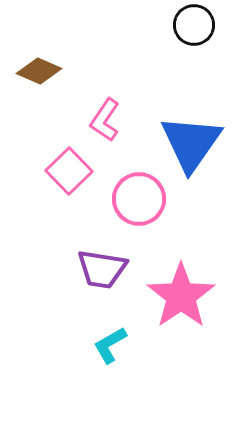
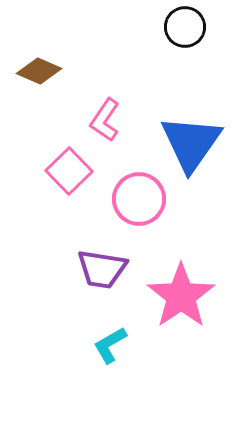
black circle: moved 9 px left, 2 px down
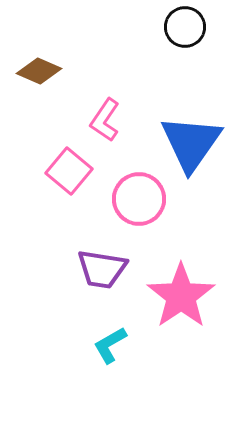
pink square: rotated 6 degrees counterclockwise
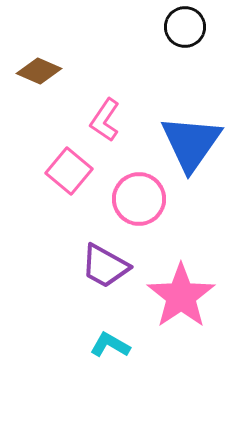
purple trapezoid: moved 3 px right, 3 px up; rotated 20 degrees clockwise
cyan L-shape: rotated 60 degrees clockwise
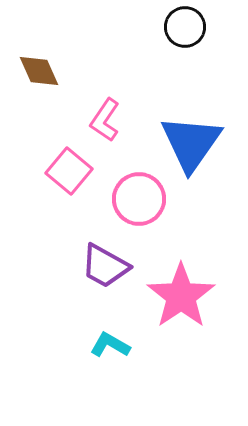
brown diamond: rotated 42 degrees clockwise
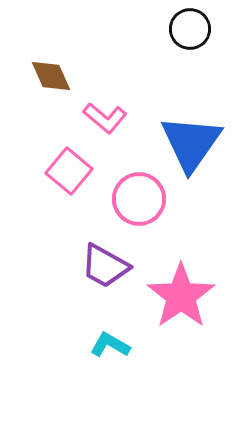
black circle: moved 5 px right, 2 px down
brown diamond: moved 12 px right, 5 px down
pink L-shape: moved 2 px up; rotated 84 degrees counterclockwise
